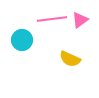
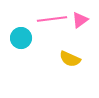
cyan circle: moved 1 px left, 2 px up
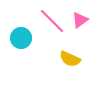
pink line: moved 2 px down; rotated 52 degrees clockwise
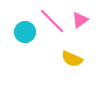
cyan circle: moved 4 px right, 6 px up
yellow semicircle: moved 2 px right
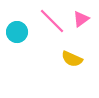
pink triangle: moved 1 px right, 1 px up
cyan circle: moved 8 px left
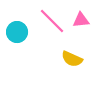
pink triangle: moved 1 px down; rotated 30 degrees clockwise
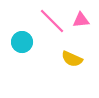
cyan circle: moved 5 px right, 10 px down
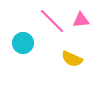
cyan circle: moved 1 px right, 1 px down
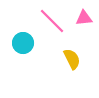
pink triangle: moved 3 px right, 2 px up
yellow semicircle: rotated 140 degrees counterclockwise
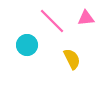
pink triangle: moved 2 px right
cyan circle: moved 4 px right, 2 px down
